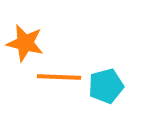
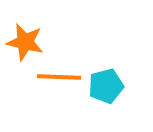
orange star: moved 1 px up
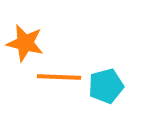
orange star: moved 1 px down
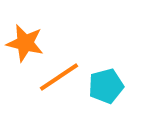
orange line: rotated 36 degrees counterclockwise
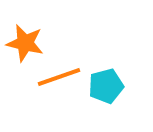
orange line: rotated 15 degrees clockwise
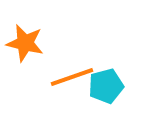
orange line: moved 13 px right
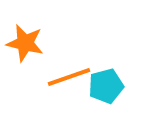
orange line: moved 3 px left
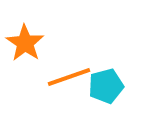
orange star: rotated 21 degrees clockwise
